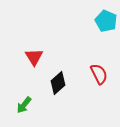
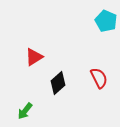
red triangle: rotated 30 degrees clockwise
red semicircle: moved 4 px down
green arrow: moved 1 px right, 6 px down
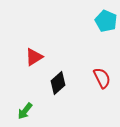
red semicircle: moved 3 px right
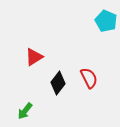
red semicircle: moved 13 px left
black diamond: rotated 10 degrees counterclockwise
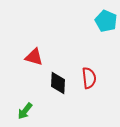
red triangle: rotated 48 degrees clockwise
red semicircle: rotated 20 degrees clockwise
black diamond: rotated 35 degrees counterclockwise
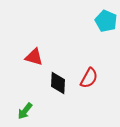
red semicircle: rotated 35 degrees clockwise
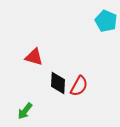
red semicircle: moved 10 px left, 8 px down
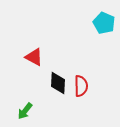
cyan pentagon: moved 2 px left, 2 px down
red triangle: rotated 12 degrees clockwise
red semicircle: moved 2 px right; rotated 30 degrees counterclockwise
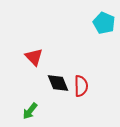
red triangle: rotated 18 degrees clockwise
black diamond: rotated 25 degrees counterclockwise
green arrow: moved 5 px right
